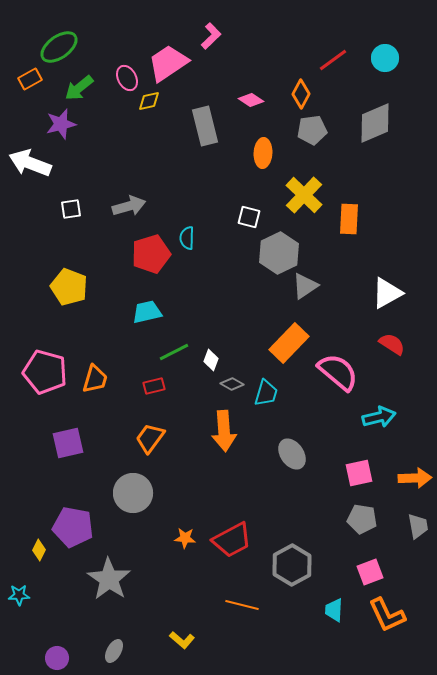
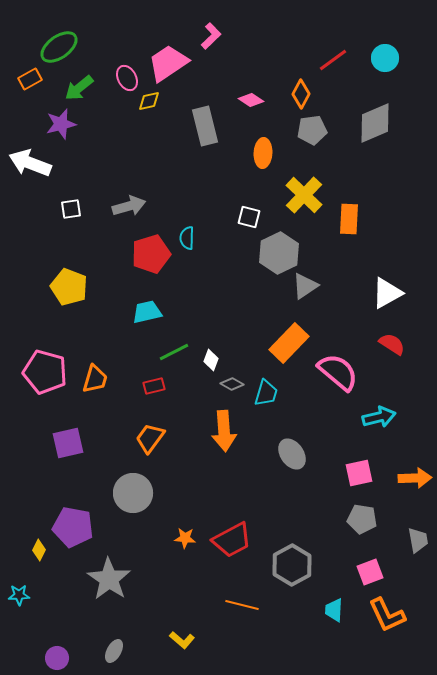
gray trapezoid at (418, 526): moved 14 px down
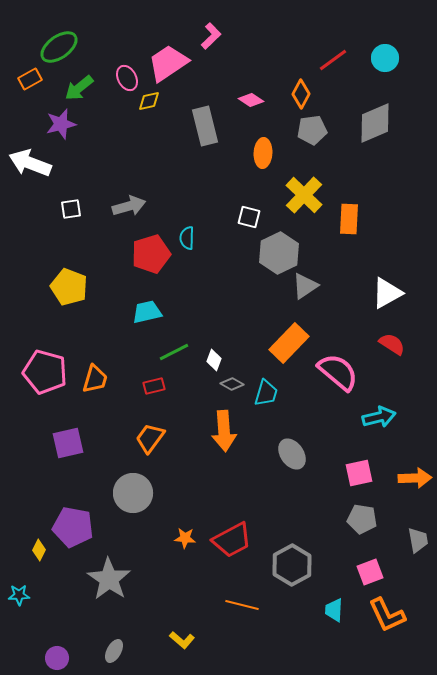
white diamond at (211, 360): moved 3 px right
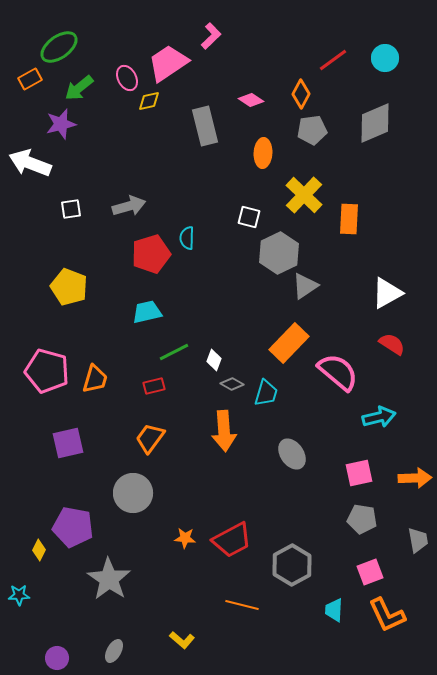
pink pentagon at (45, 372): moved 2 px right, 1 px up
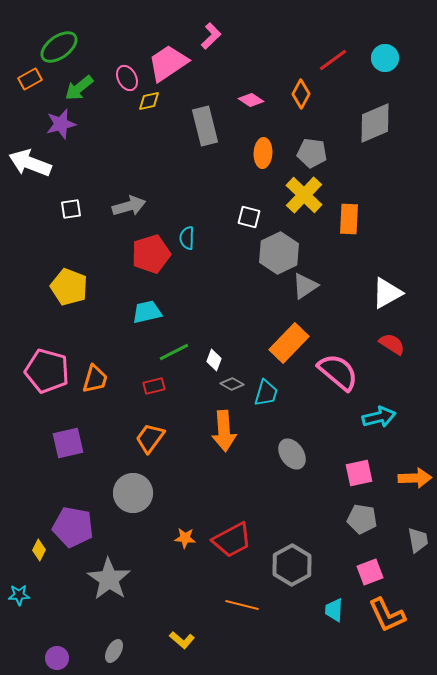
gray pentagon at (312, 130): moved 23 px down; rotated 16 degrees clockwise
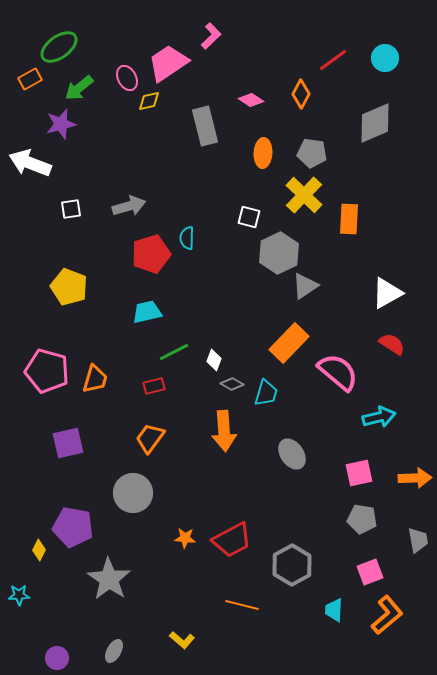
orange L-shape at (387, 615): rotated 105 degrees counterclockwise
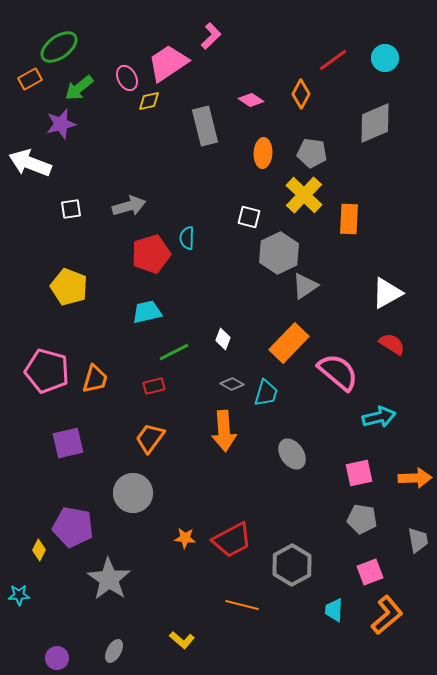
white diamond at (214, 360): moved 9 px right, 21 px up
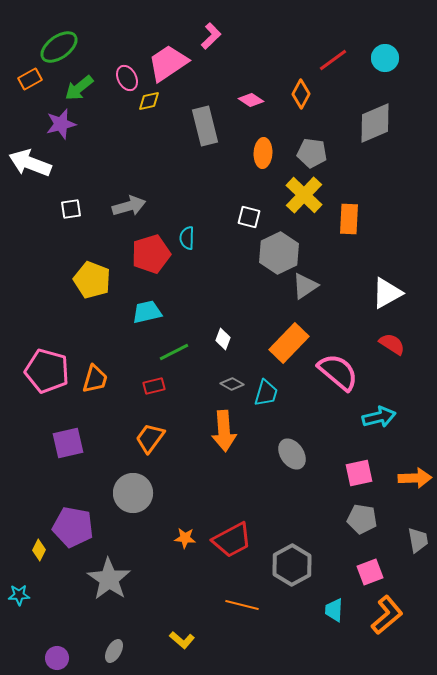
yellow pentagon at (69, 287): moved 23 px right, 7 px up
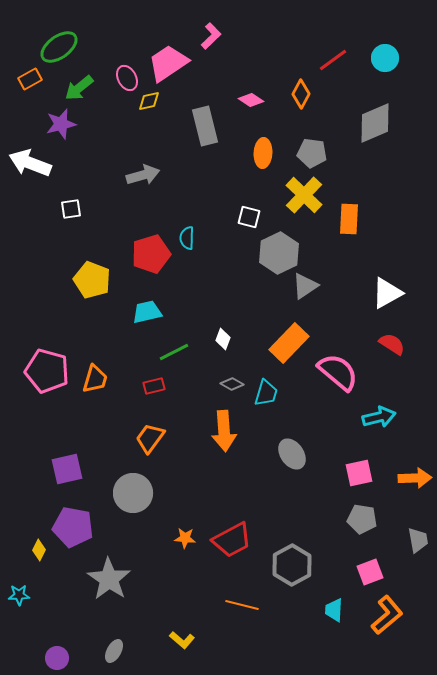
gray arrow at (129, 206): moved 14 px right, 31 px up
purple square at (68, 443): moved 1 px left, 26 px down
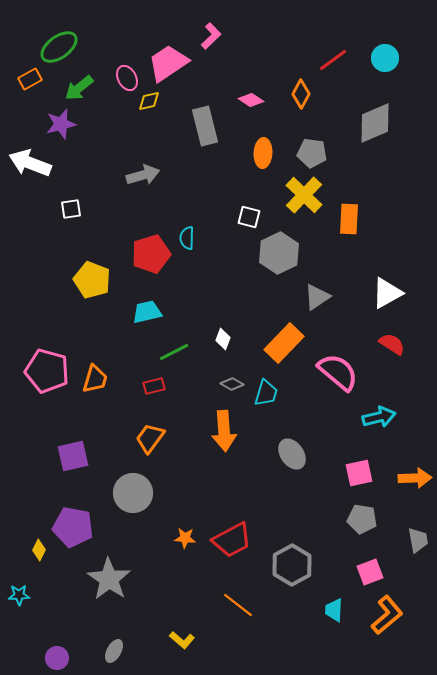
gray triangle at (305, 286): moved 12 px right, 11 px down
orange rectangle at (289, 343): moved 5 px left
purple square at (67, 469): moved 6 px right, 13 px up
orange line at (242, 605): moved 4 px left; rotated 24 degrees clockwise
